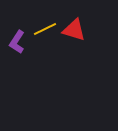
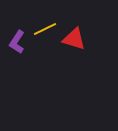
red triangle: moved 9 px down
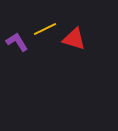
purple L-shape: rotated 115 degrees clockwise
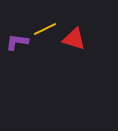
purple L-shape: rotated 50 degrees counterclockwise
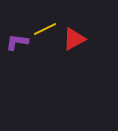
red triangle: rotated 45 degrees counterclockwise
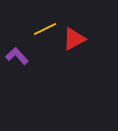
purple L-shape: moved 14 px down; rotated 40 degrees clockwise
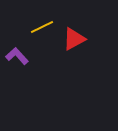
yellow line: moved 3 px left, 2 px up
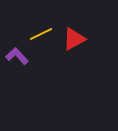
yellow line: moved 1 px left, 7 px down
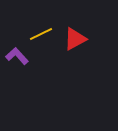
red triangle: moved 1 px right
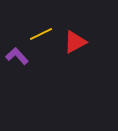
red triangle: moved 3 px down
